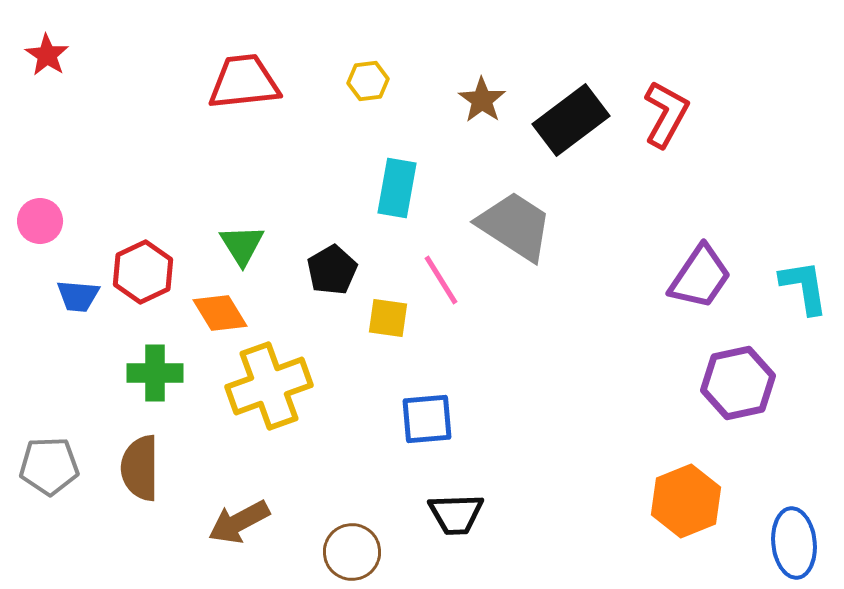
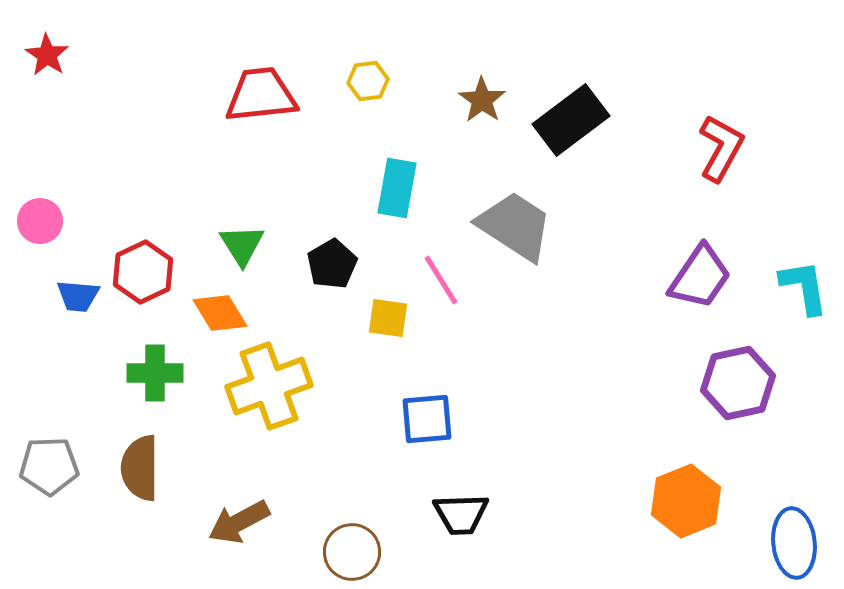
red trapezoid: moved 17 px right, 13 px down
red L-shape: moved 55 px right, 34 px down
black pentagon: moved 6 px up
black trapezoid: moved 5 px right
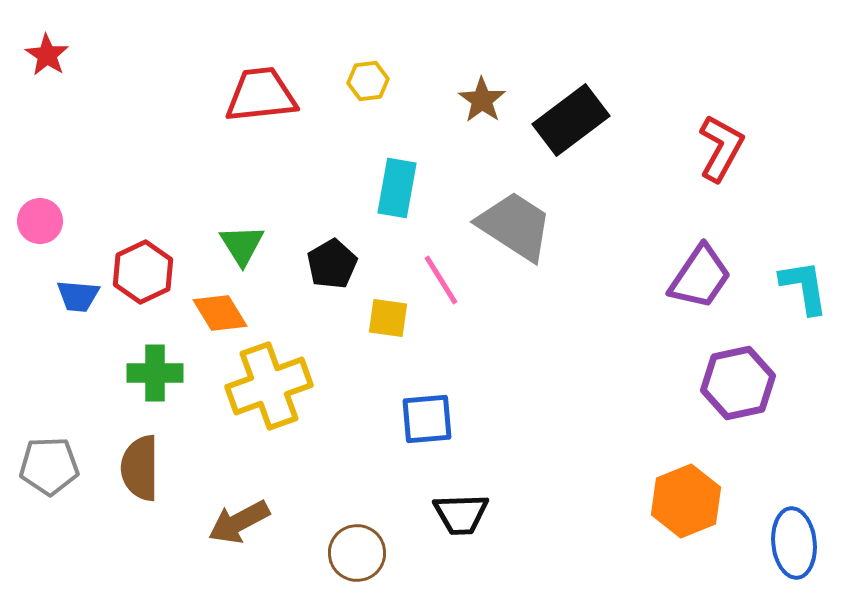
brown circle: moved 5 px right, 1 px down
